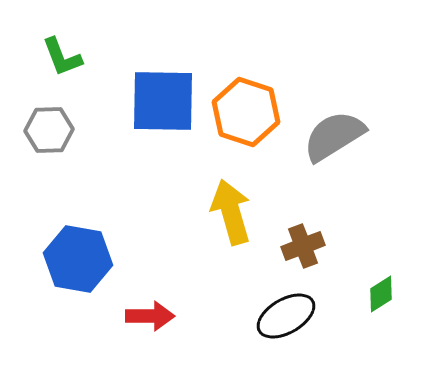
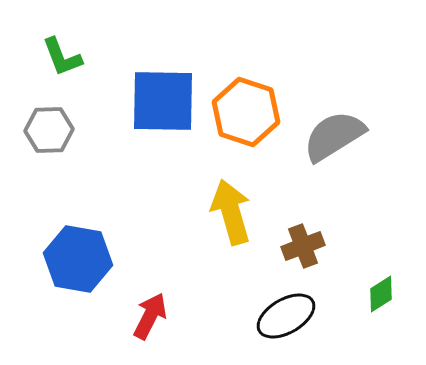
red arrow: rotated 63 degrees counterclockwise
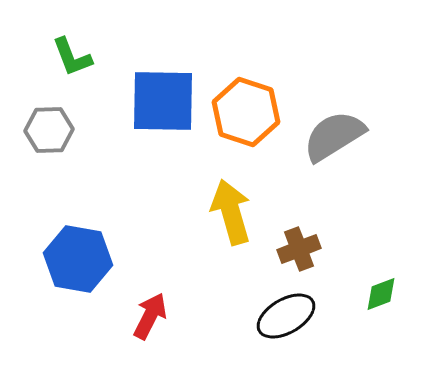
green L-shape: moved 10 px right
brown cross: moved 4 px left, 3 px down
green diamond: rotated 12 degrees clockwise
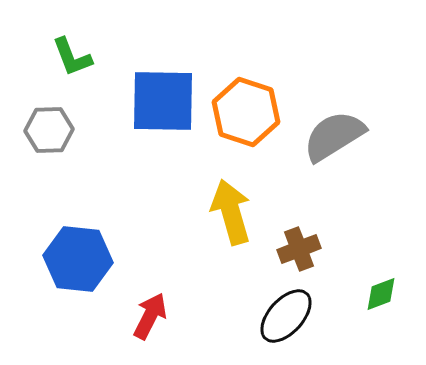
blue hexagon: rotated 4 degrees counterclockwise
black ellipse: rotated 18 degrees counterclockwise
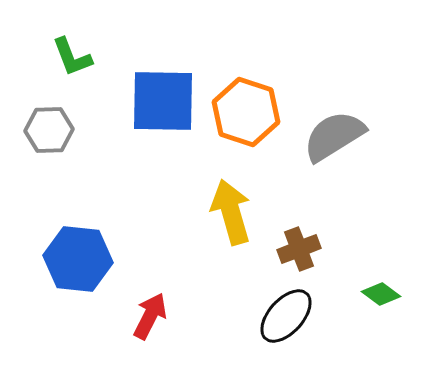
green diamond: rotated 57 degrees clockwise
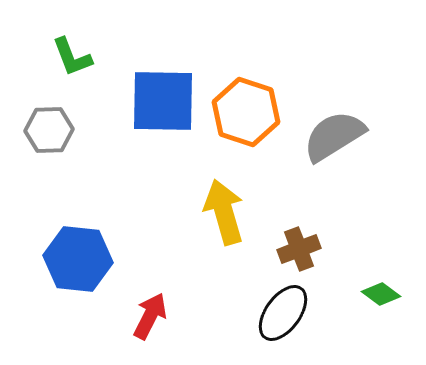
yellow arrow: moved 7 px left
black ellipse: moved 3 px left, 3 px up; rotated 6 degrees counterclockwise
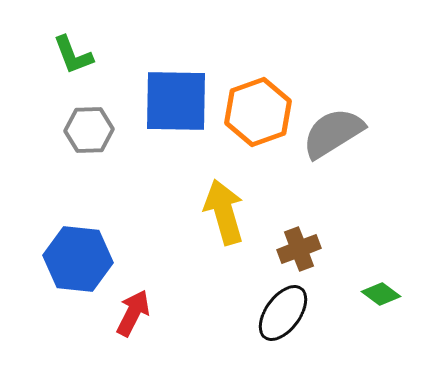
green L-shape: moved 1 px right, 2 px up
blue square: moved 13 px right
orange hexagon: moved 12 px right; rotated 22 degrees clockwise
gray hexagon: moved 40 px right
gray semicircle: moved 1 px left, 3 px up
red arrow: moved 17 px left, 3 px up
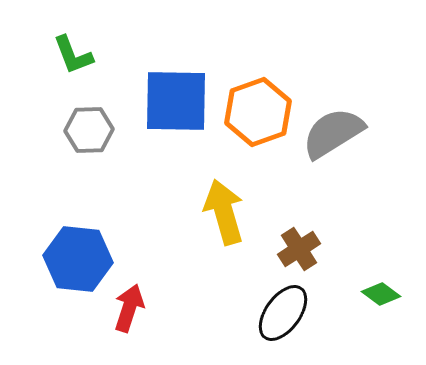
brown cross: rotated 12 degrees counterclockwise
red arrow: moved 4 px left, 5 px up; rotated 9 degrees counterclockwise
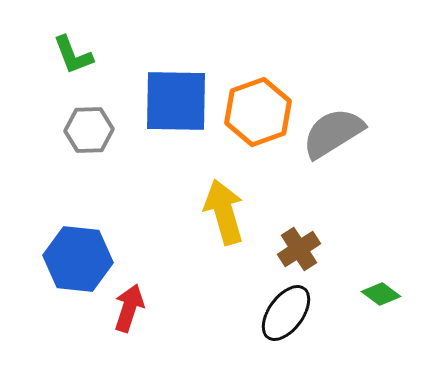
black ellipse: moved 3 px right
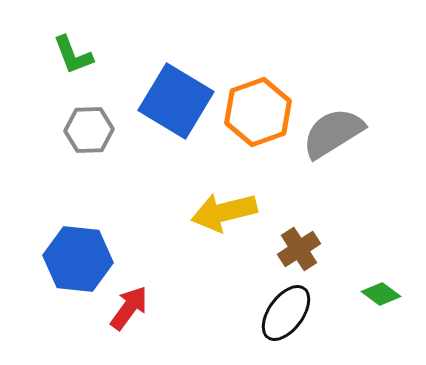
blue square: rotated 30 degrees clockwise
yellow arrow: rotated 88 degrees counterclockwise
red arrow: rotated 18 degrees clockwise
